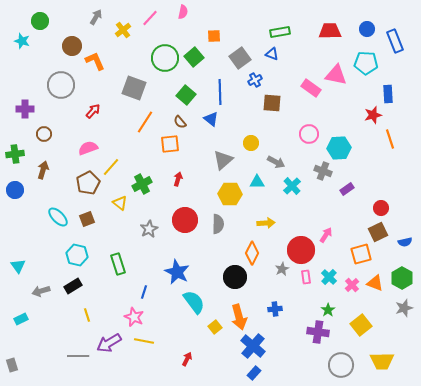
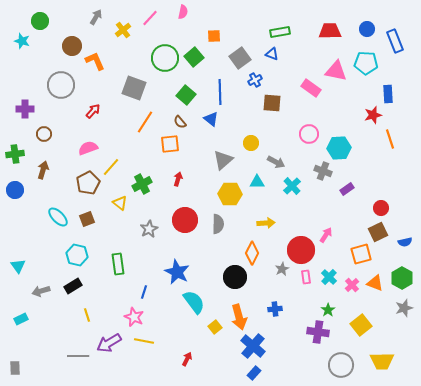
pink triangle at (336, 75): moved 4 px up
green rectangle at (118, 264): rotated 10 degrees clockwise
gray rectangle at (12, 365): moved 3 px right, 3 px down; rotated 16 degrees clockwise
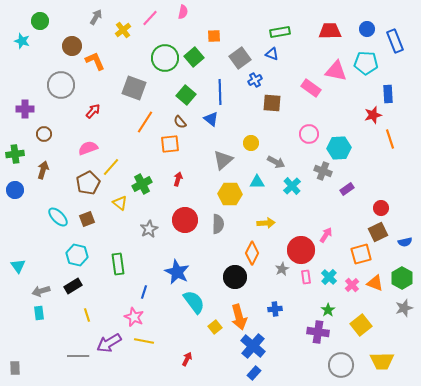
cyan rectangle at (21, 319): moved 18 px right, 6 px up; rotated 72 degrees counterclockwise
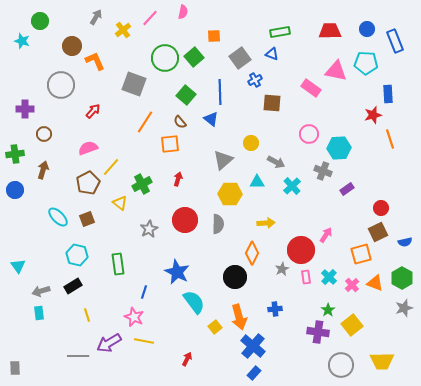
gray square at (134, 88): moved 4 px up
yellow square at (361, 325): moved 9 px left
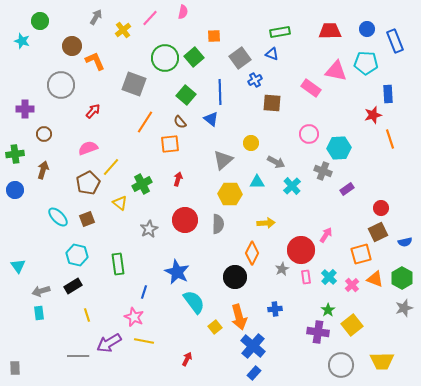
orange triangle at (375, 283): moved 4 px up
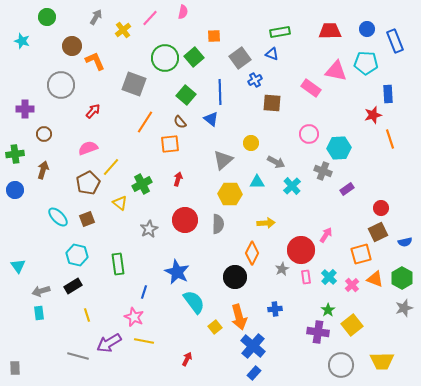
green circle at (40, 21): moved 7 px right, 4 px up
gray line at (78, 356): rotated 15 degrees clockwise
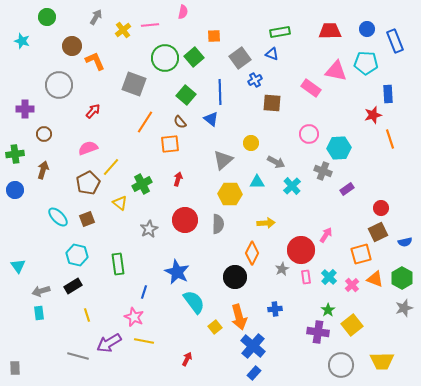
pink line at (150, 18): moved 7 px down; rotated 42 degrees clockwise
gray circle at (61, 85): moved 2 px left
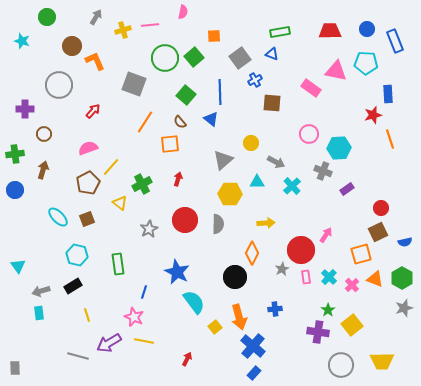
yellow cross at (123, 30): rotated 21 degrees clockwise
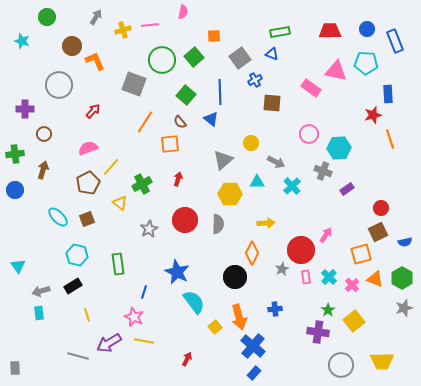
green circle at (165, 58): moved 3 px left, 2 px down
yellow square at (352, 325): moved 2 px right, 4 px up
